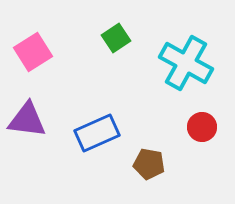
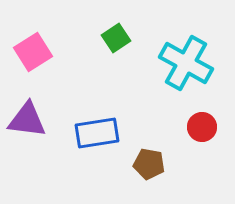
blue rectangle: rotated 15 degrees clockwise
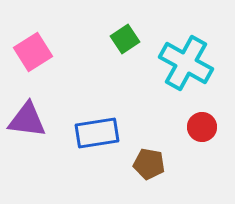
green square: moved 9 px right, 1 px down
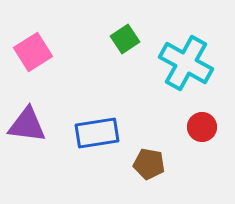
purple triangle: moved 5 px down
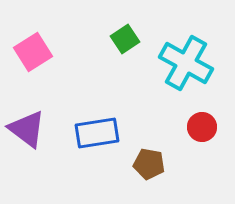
purple triangle: moved 4 px down; rotated 30 degrees clockwise
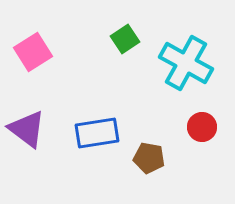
brown pentagon: moved 6 px up
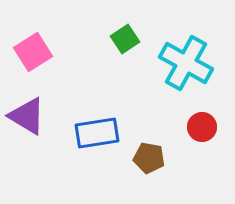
purple triangle: moved 13 px up; rotated 6 degrees counterclockwise
